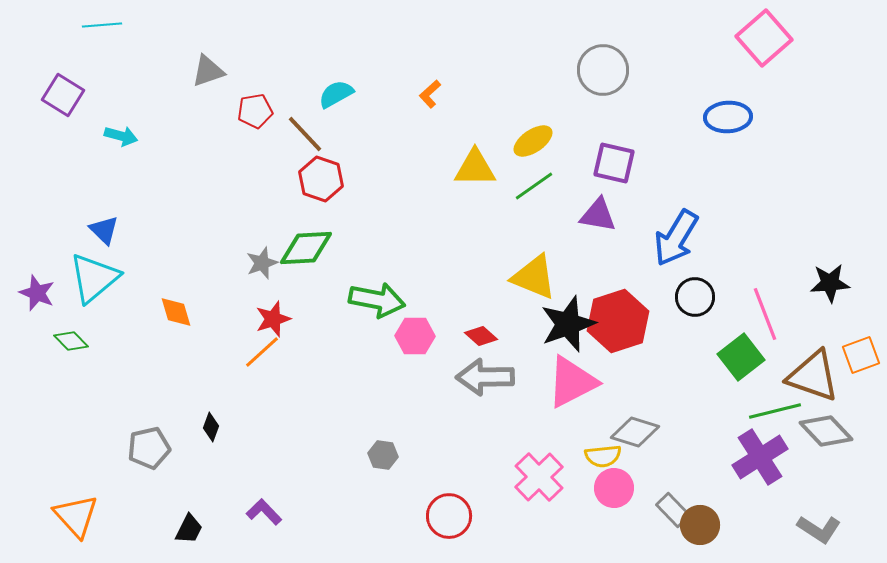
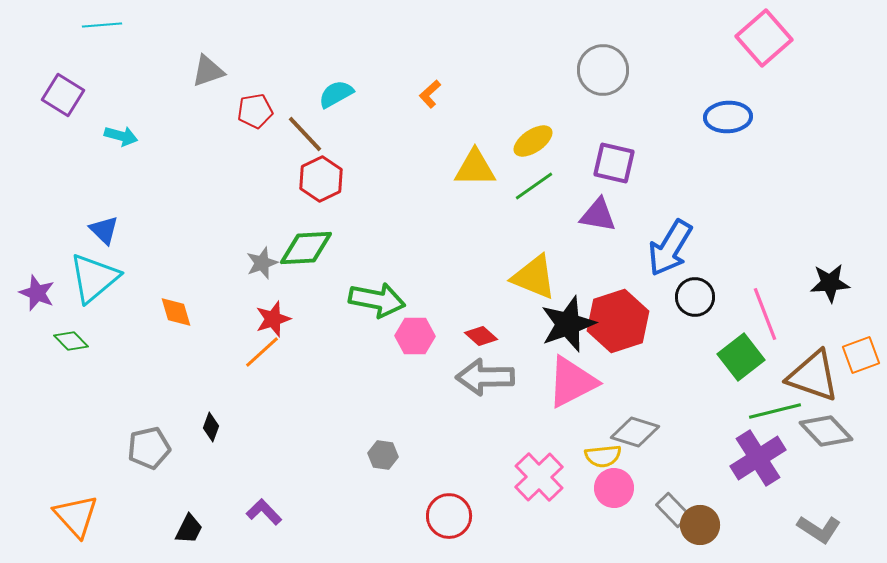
red hexagon at (321, 179): rotated 15 degrees clockwise
blue arrow at (676, 238): moved 6 px left, 10 px down
purple cross at (760, 457): moved 2 px left, 1 px down
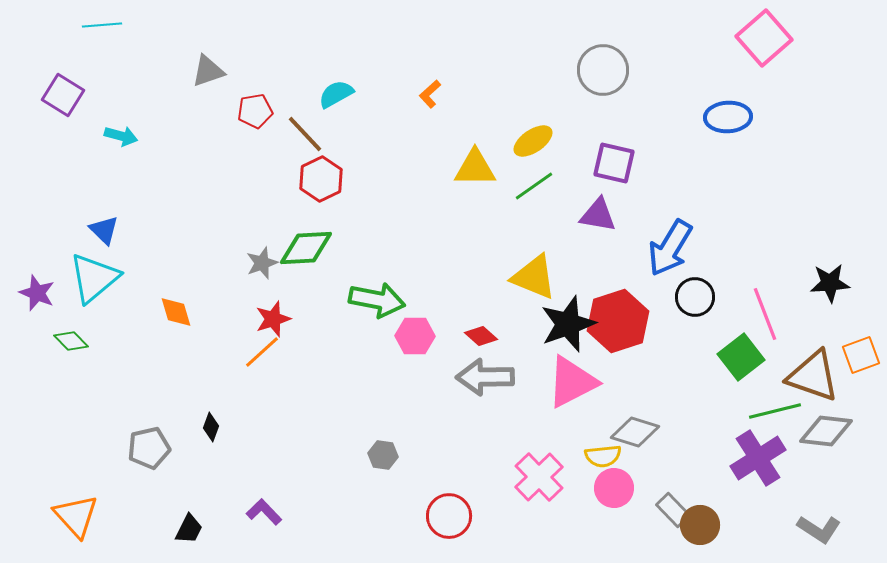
gray diamond at (826, 431): rotated 40 degrees counterclockwise
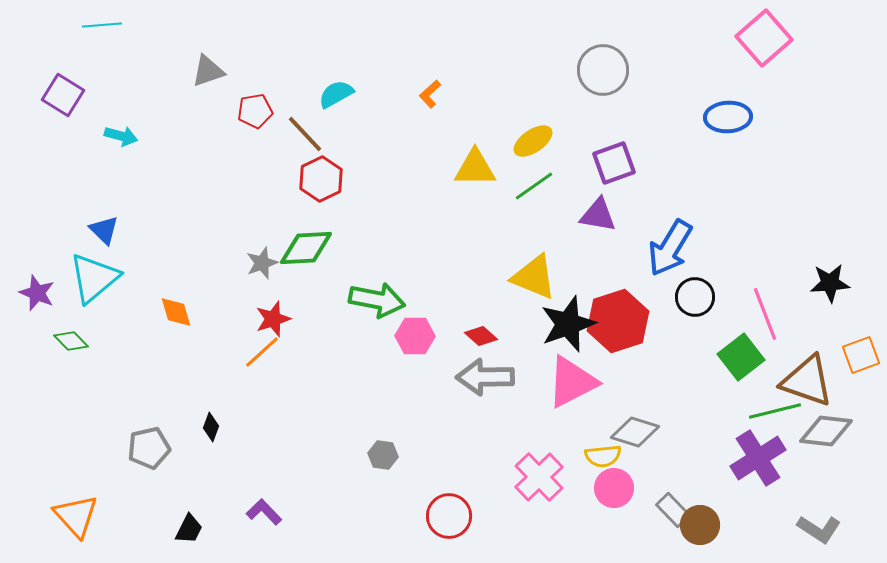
purple square at (614, 163): rotated 33 degrees counterclockwise
brown triangle at (813, 376): moved 6 px left, 5 px down
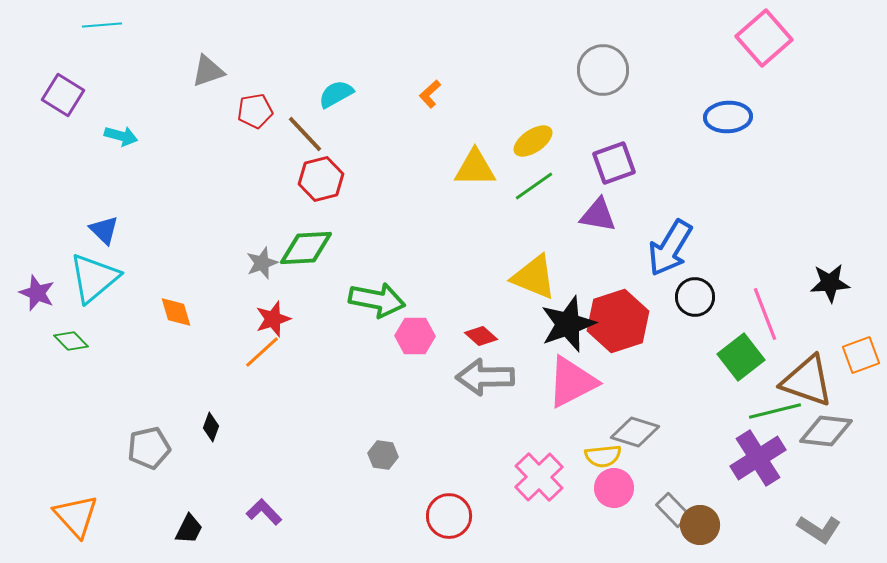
red hexagon at (321, 179): rotated 12 degrees clockwise
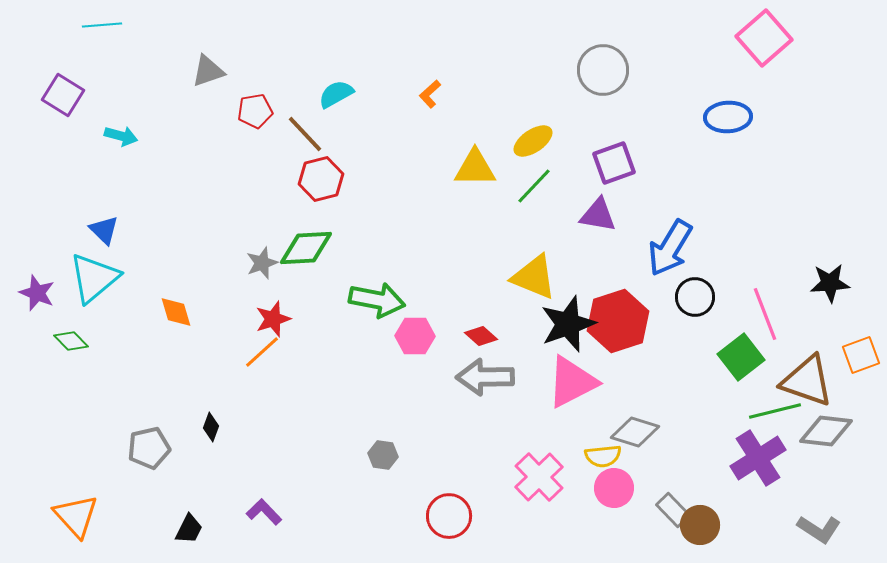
green line at (534, 186): rotated 12 degrees counterclockwise
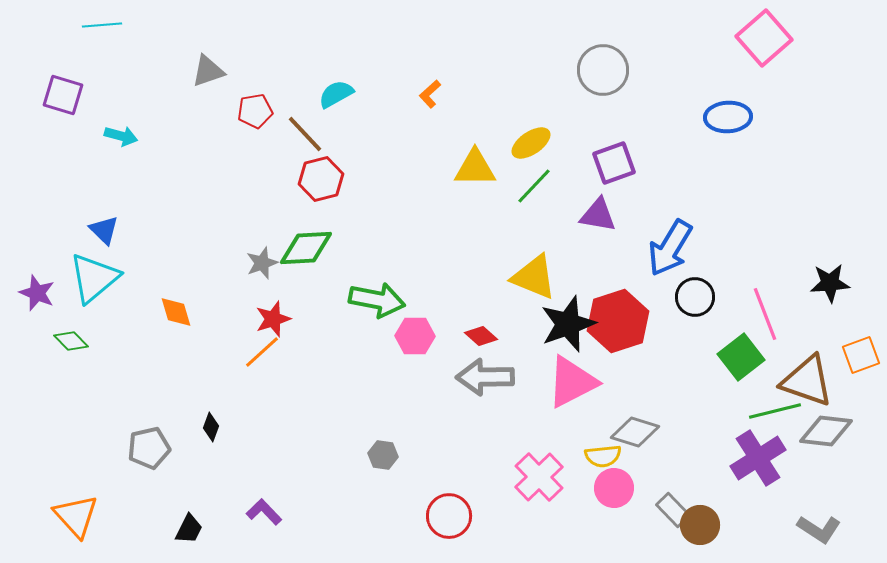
purple square at (63, 95): rotated 15 degrees counterclockwise
yellow ellipse at (533, 141): moved 2 px left, 2 px down
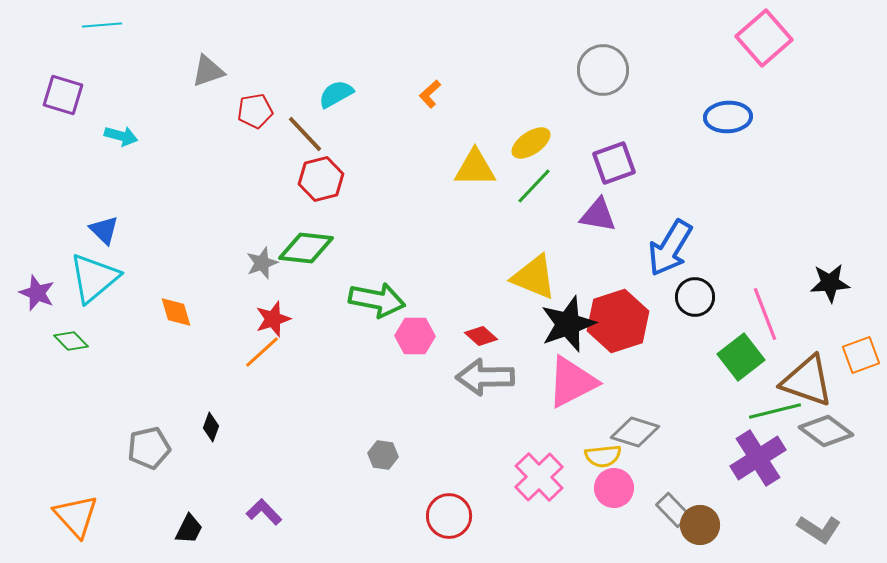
green diamond at (306, 248): rotated 10 degrees clockwise
gray diamond at (826, 431): rotated 30 degrees clockwise
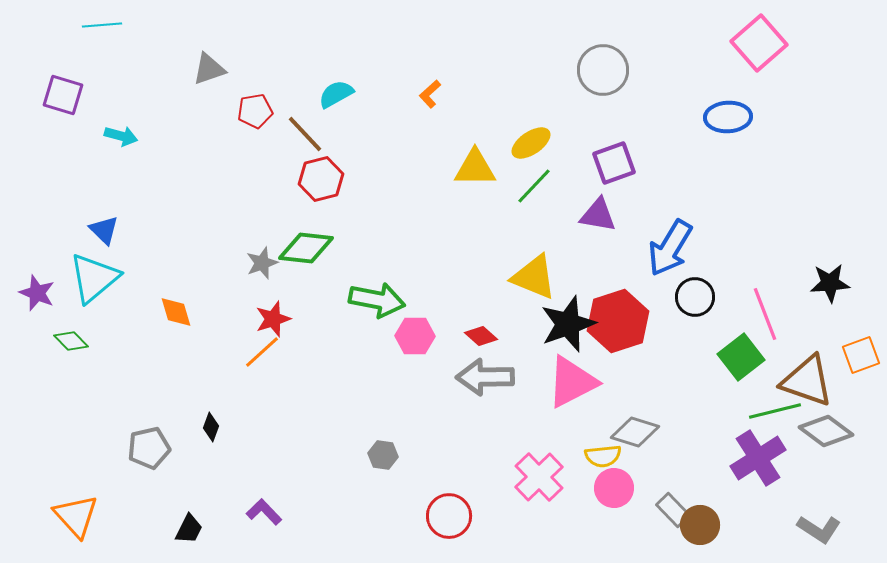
pink square at (764, 38): moved 5 px left, 5 px down
gray triangle at (208, 71): moved 1 px right, 2 px up
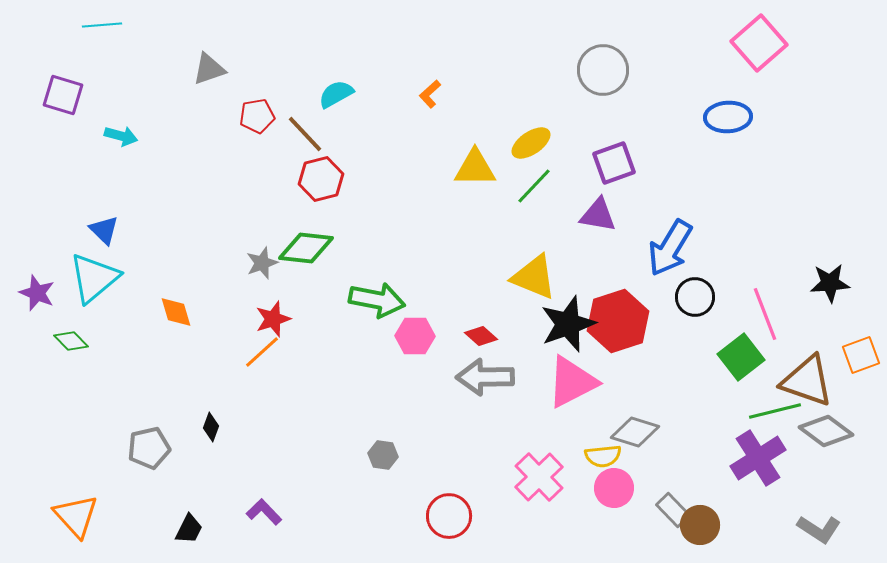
red pentagon at (255, 111): moved 2 px right, 5 px down
